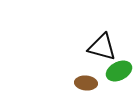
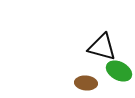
green ellipse: rotated 55 degrees clockwise
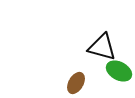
brown ellipse: moved 10 px left; rotated 65 degrees counterclockwise
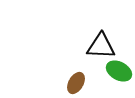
black triangle: moved 1 px left, 1 px up; rotated 12 degrees counterclockwise
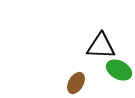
green ellipse: moved 1 px up
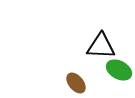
brown ellipse: rotated 70 degrees counterclockwise
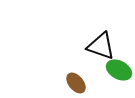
black triangle: rotated 16 degrees clockwise
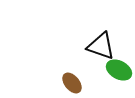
brown ellipse: moved 4 px left
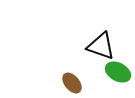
green ellipse: moved 1 px left, 2 px down
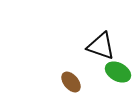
brown ellipse: moved 1 px left, 1 px up
